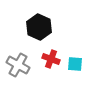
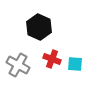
red cross: moved 1 px right
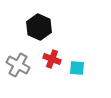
cyan square: moved 2 px right, 4 px down
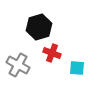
black hexagon: rotated 20 degrees clockwise
red cross: moved 6 px up
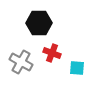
black hexagon: moved 4 px up; rotated 15 degrees clockwise
gray cross: moved 3 px right, 3 px up
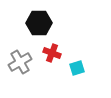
gray cross: moved 1 px left; rotated 30 degrees clockwise
cyan square: rotated 21 degrees counterclockwise
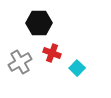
cyan square: rotated 28 degrees counterclockwise
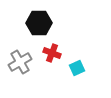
cyan square: rotated 21 degrees clockwise
